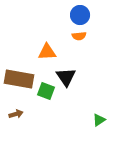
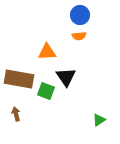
brown arrow: rotated 88 degrees counterclockwise
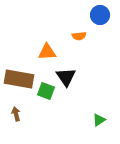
blue circle: moved 20 px right
